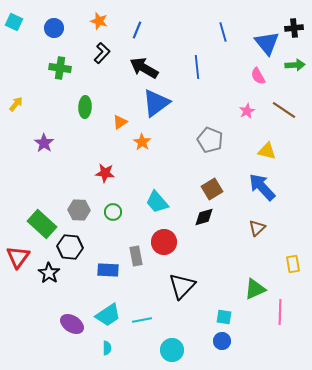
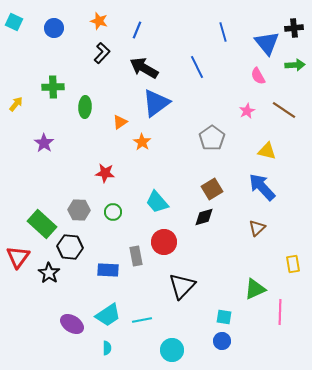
blue line at (197, 67): rotated 20 degrees counterclockwise
green cross at (60, 68): moved 7 px left, 19 px down; rotated 10 degrees counterclockwise
gray pentagon at (210, 140): moved 2 px right, 2 px up; rotated 15 degrees clockwise
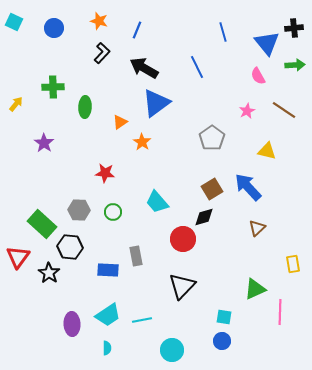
blue arrow at (262, 187): moved 14 px left
red circle at (164, 242): moved 19 px right, 3 px up
purple ellipse at (72, 324): rotated 55 degrees clockwise
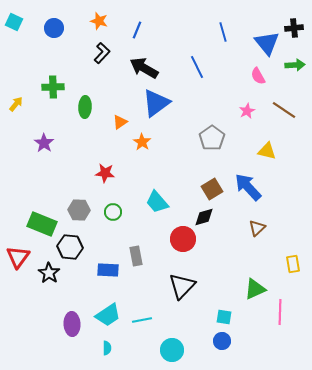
green rectangle at (42, 224): rotated 20 degrees counterclockwise
